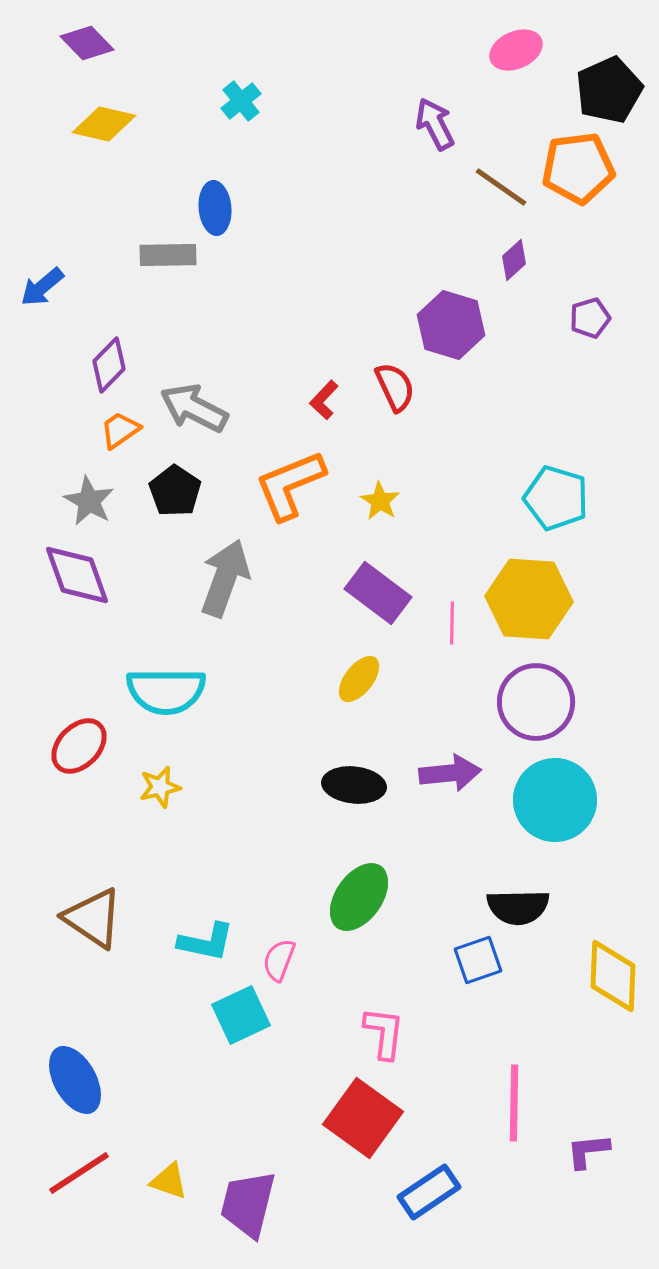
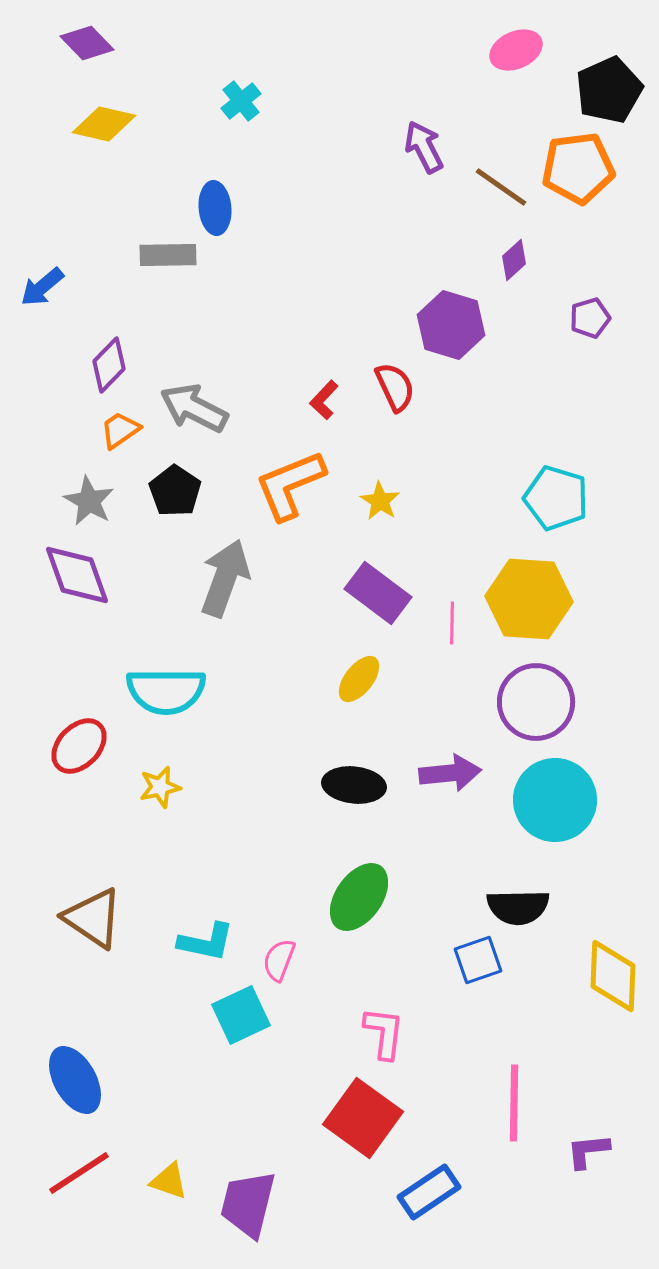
purple arrow at (435, 124): moved 11 px left, 23 px down
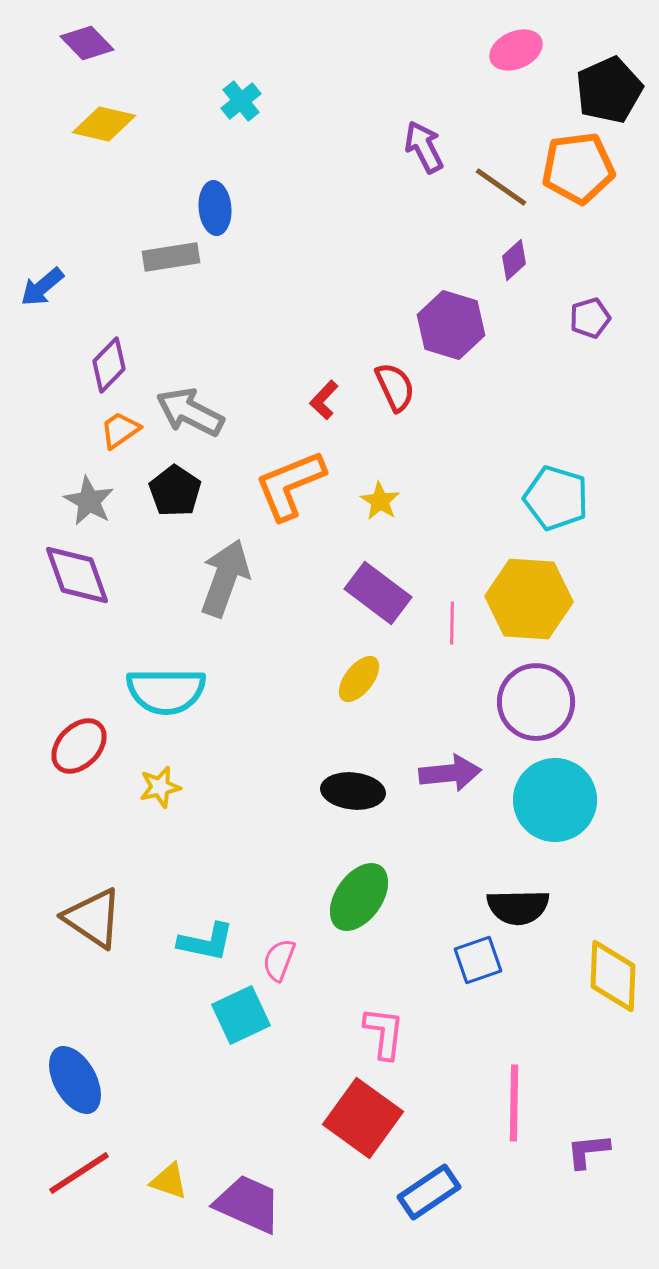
gray rectangle at (168, 255): moved 3 px right, 2 px down; rotated 8 degrees counterclockwise
gray arrow at (194, 408): moved 4 px left, 4 px down
black ellipse at (354, 785): moved 1 px left, 6 px down
purple trapezoid at (248, 1204): rotated 100 degrees clockwise
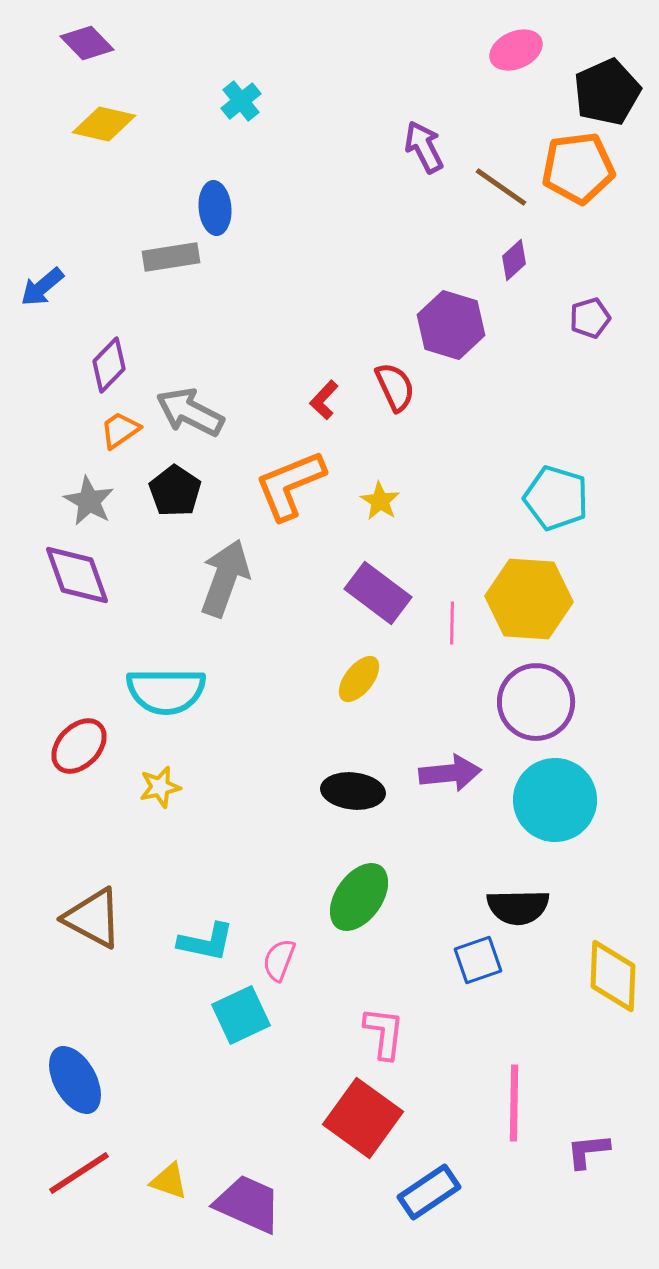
black pentagon at (609, 90): moved 2 px left, 2 px down
brown triangle at (93, 918): rotated 6 degrees counterclockwise
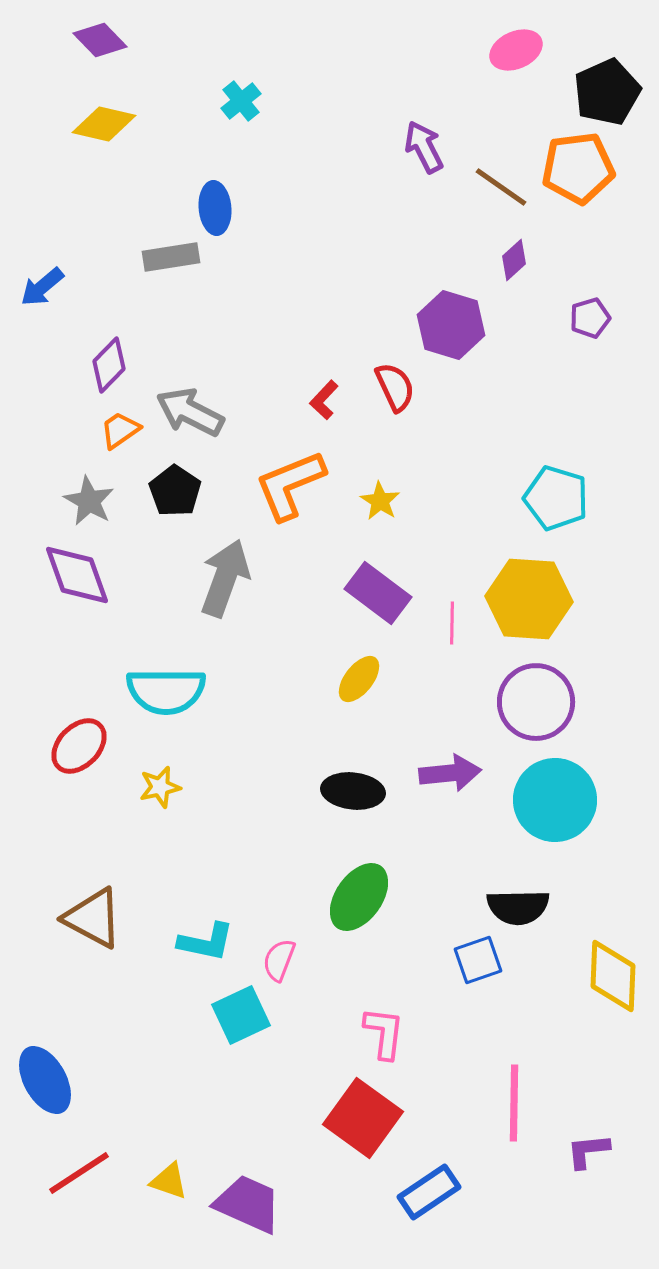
purple diamond at (87, 43): moved 13 px right, 3 px up
blue ellipse at (75, 1080): moved 30 px left
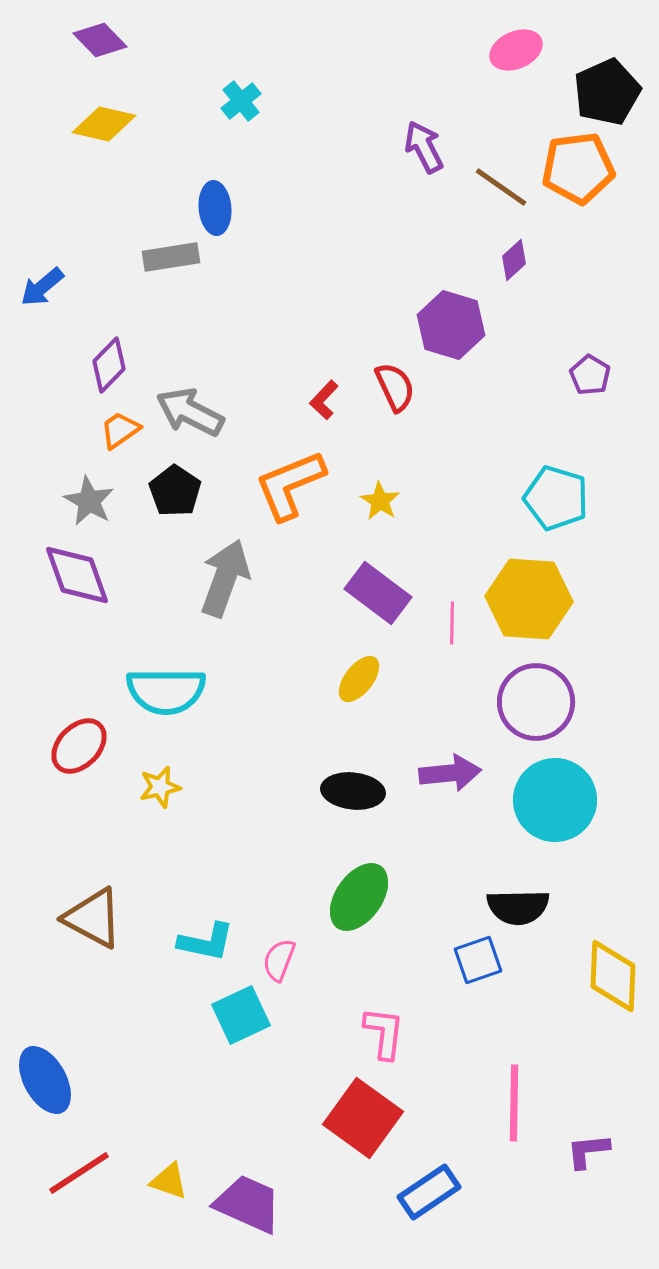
purple pentagon at (590, 318): moved 57 px down; rotated 24 degrees counterclockwise
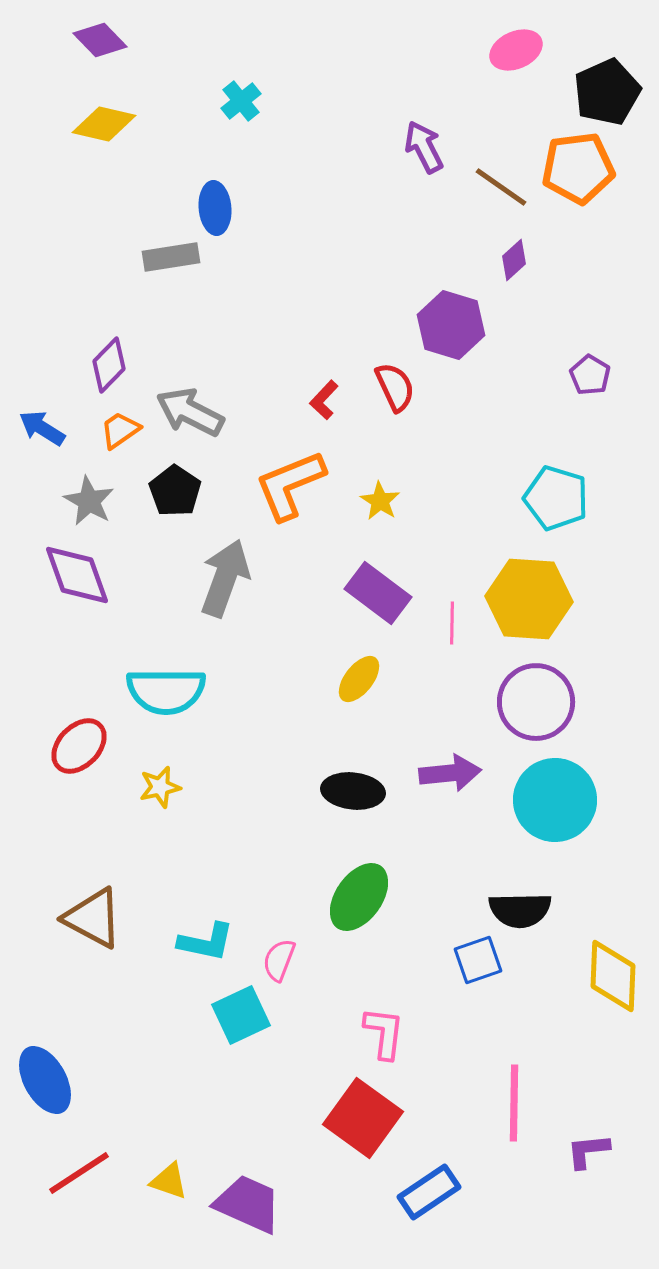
blue arrow at (42, 287): moved 141 px down; rotated 72 degrees clockwise
black semicircle at (518, 907): moved 2 px right, 3 px down
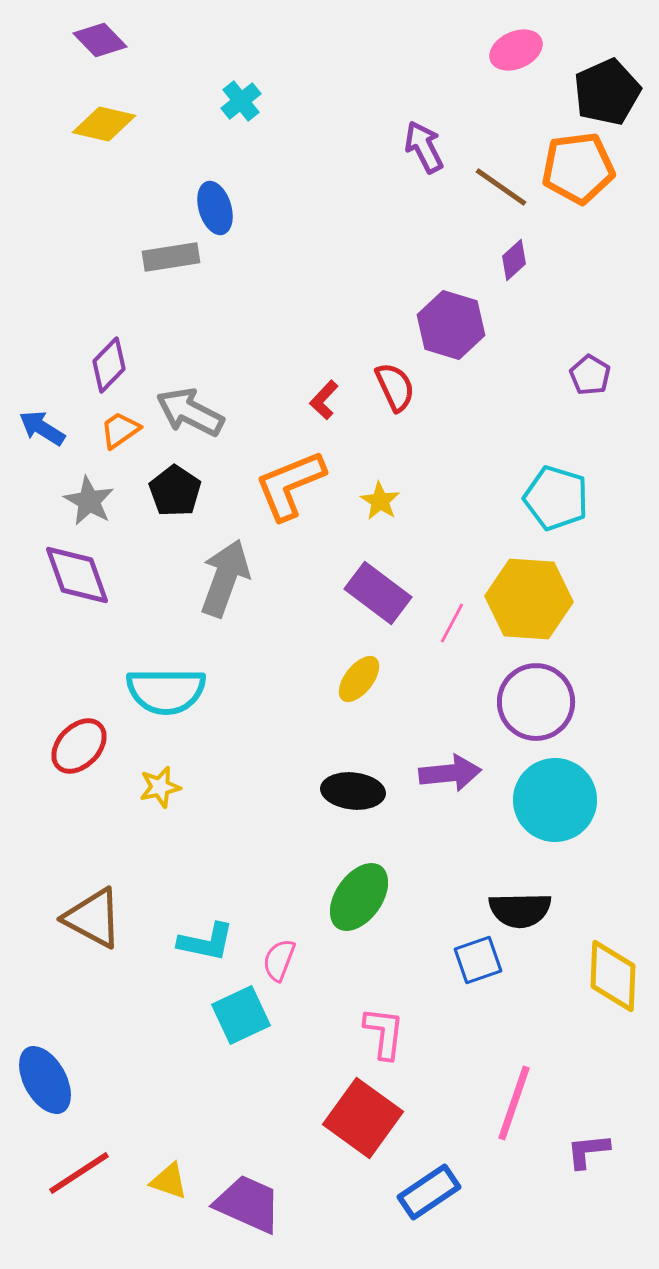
blue ellipse at (215, 208): rotated 12 degrees counterclockwise
pink line at (452, 623): rotated 27 degrees clockwise
pink line at (514, 1103): rotated 18 degrees clockwise
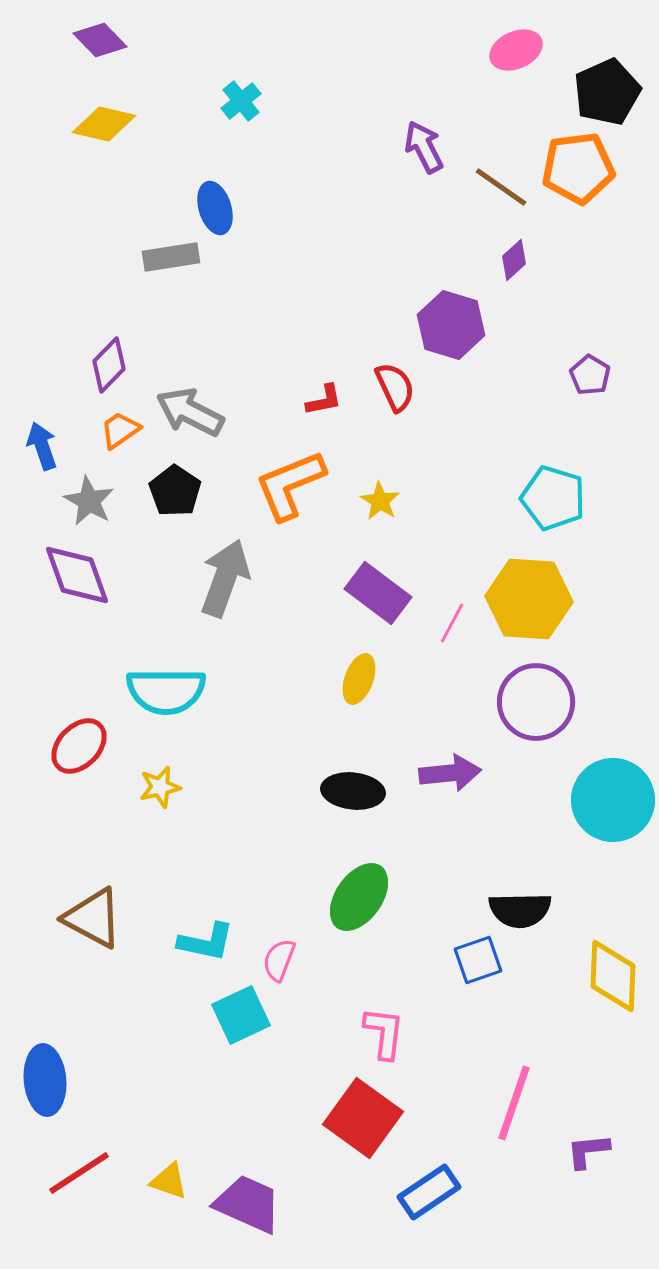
red L-shape at (324, 400): rotated 144 degrees counterclockwise
blue arrow at (42, 428): moved 18 px down; rotated 39 degrees clockwise
cyan pentagon at (556, 498): moved 3 px left
yellow ellipse at (359, 679): rotated 18 degrees counterclockwise
cyan circle at (555, 800): moved 58 px right
blue ellipse at (45, 1080): rotated 24 degrees clockwise
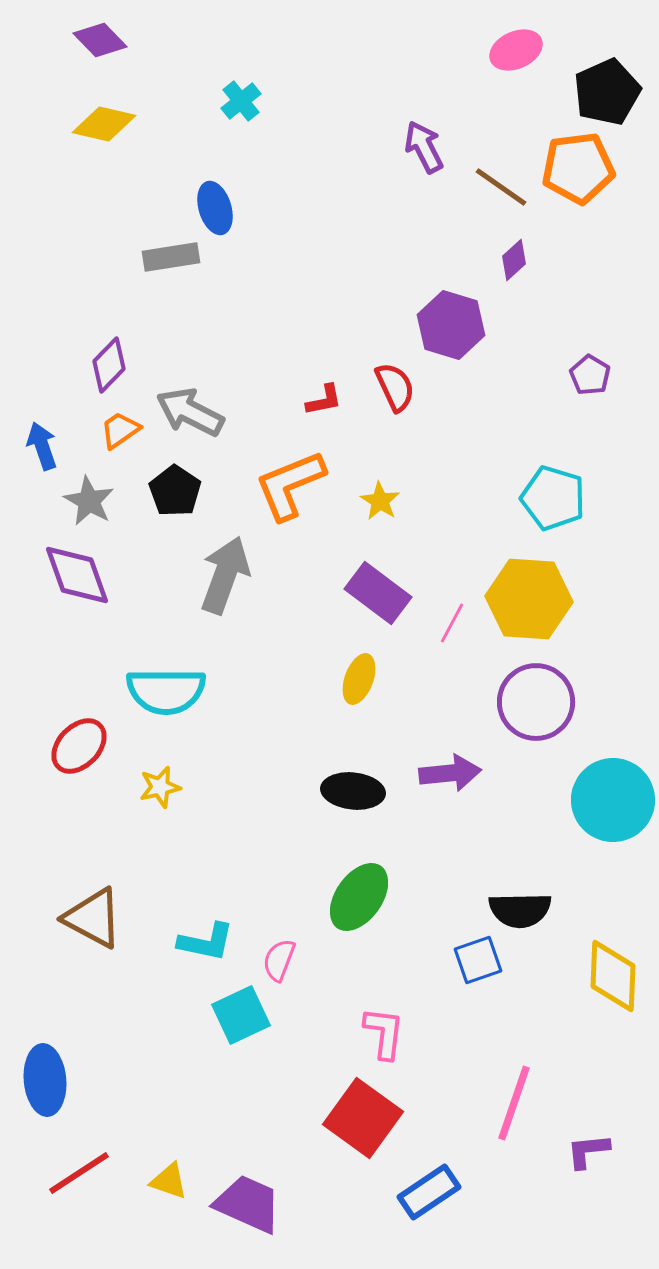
gray arrow at (225, 578): moved 3 px up
